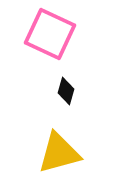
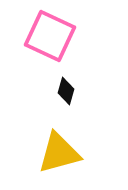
pink square: moved 2 px down
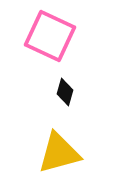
black diamond: moved 1 px left, 1 px down
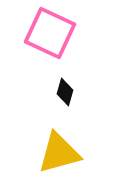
pink square: moved 3 px up
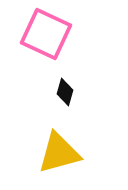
pink square: moved 4 px left, 1 px down
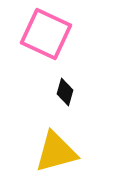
yellow triangle: moved 3 px left, 1 px up
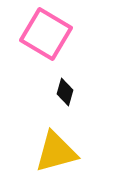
pink square: rotated 6 degrees clockwise
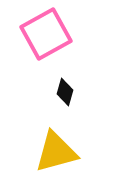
pink square: rotated 30 degrees clockwise
